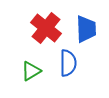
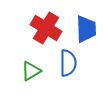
red cross: rotated 8 degrees counterclockwise
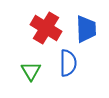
green triangle: rotated 30 degrees counterclockwise
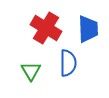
blue trapezoid: moved 2 px right
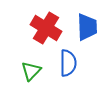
blue trapezoid: moved 1 px left, 2 px up
green triangle: rotated 15 degrees clockwise
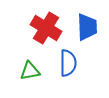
green triangle: moved 1 px left; rotated 35 degrees clockwise
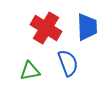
blue semicircle: rotated 20 degrees counterclockwise
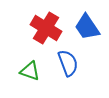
blue trapezoid: rotated 148 degrees clockwise
green triangle: rotated 30 degrees clockwise
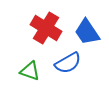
blue trapezoid: moved 5 px down
blue semicircle: rotated 80 degrees clockwise
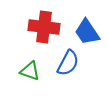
red cross: moved 2 px left, 1 px up; rotated 24 degrees counterclockwise
blue semicircle: rotated 32 degrees counterclockwise
